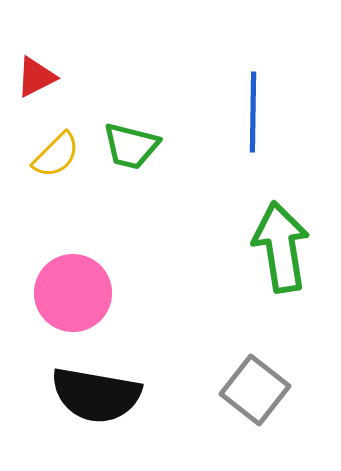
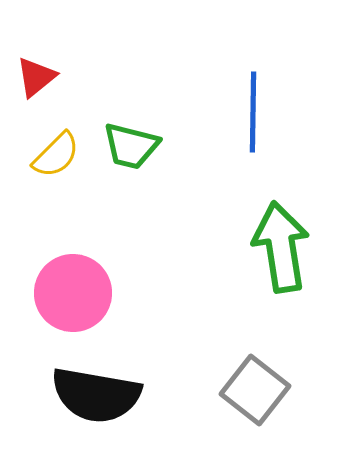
red triangle: rotated 12 degrees counterclockwise
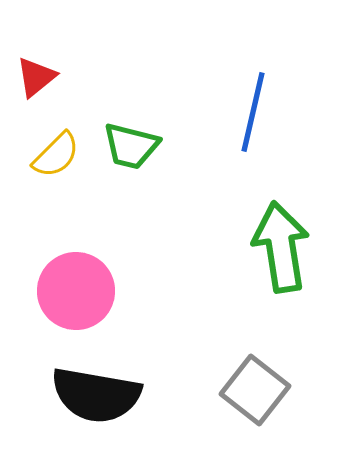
blue line: rotated 12 degrees clockwise
pink circle: moved 3 px right, 2 px up
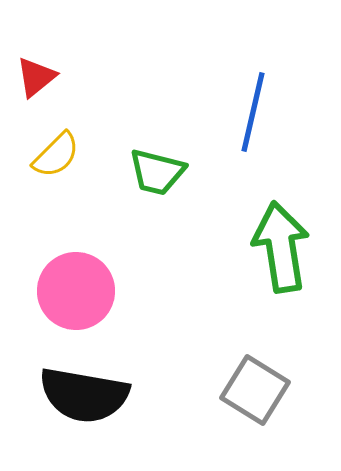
green trapezoid: moved 26 px right, 26 px down
gray square: rotated 6 degrees counterclockwise
black semicircle: moved 12 px left
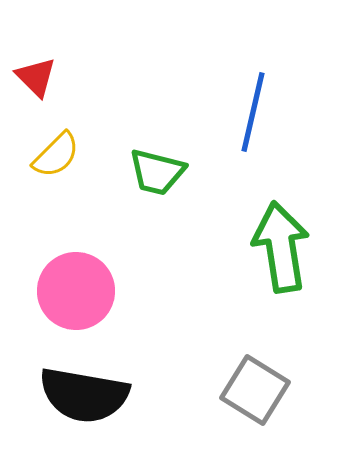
red triangle: rotated 36 degrees counterclockwise
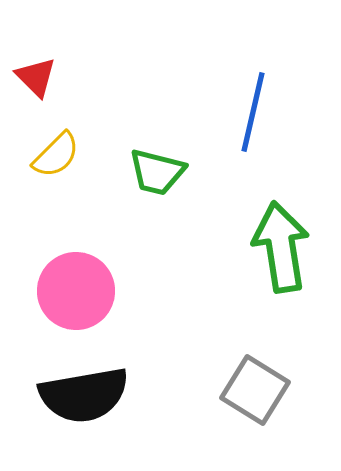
black semicircle: rotated 20 degrees counterclockwise
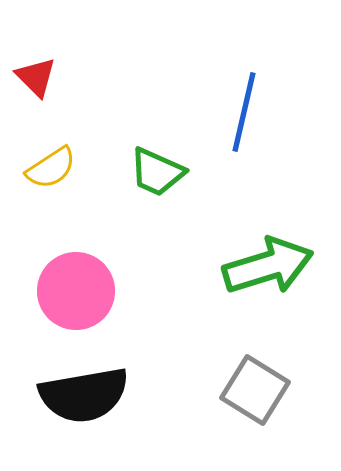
blue line: moved 9 px left
yellow semicircle: moved 5 px left, 13 px down; rotated 12 degrees clockwise
green trapezoid: rotated 10 degrees clockwise
green arrow: moved 13 px left, 19 px down; rotated 82 degrees clockwise
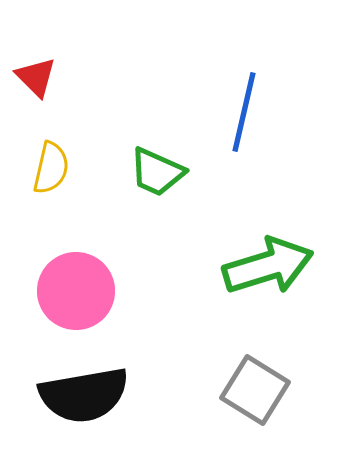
yellow semicircle: rotated 44 degrees counterclockwise
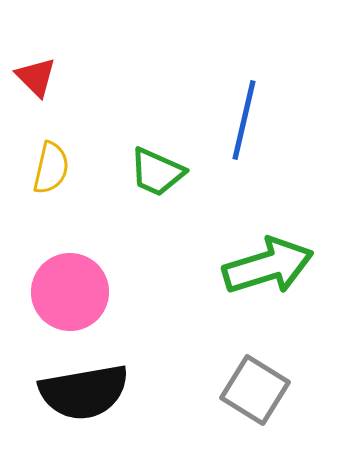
blue line: moved 8 px down
pink circle: moved 6 px left, 1 px down
black semicircle: moved 3 px up
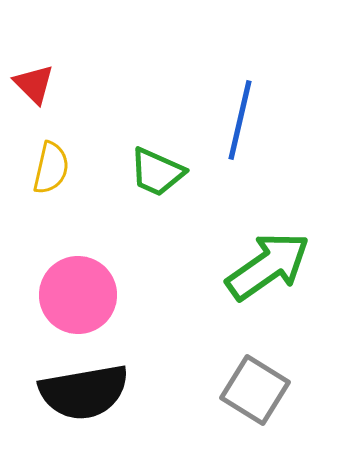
red triangle: moved 2 px left, 7 px down
blue line: moved 4 px left
green arrow: rotated 18 degrees counterclockwise
pink circle: moved 8 px right, 3 px down
